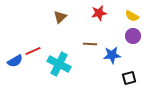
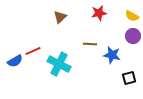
blue star: rotated 18 degrees clockwise
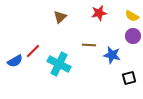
brown line: moved 1 px left, 1 px down
red line: rotated 21 degrees counterclockwise
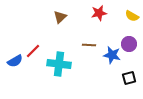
purple circle: moved 4 px left, 8 px down
cyan cross: rotated 20 degrees counterclockwise
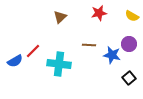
black square: rotated 24 degrees counterclockwise
